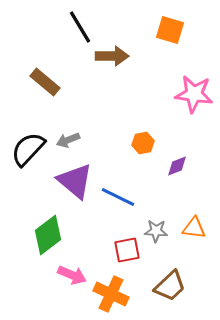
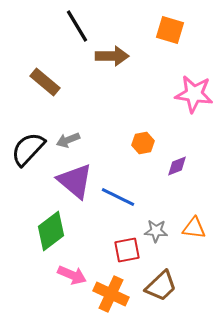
black line: moved 3 px left, 1 px up
green diamond: moved 3 px right, 4 px up
brown trapezoid: moved 9 px left
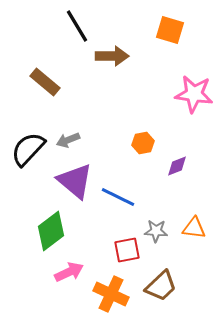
pink arrow: moved 3 px left, 3 px up; rotated 48 degrees counterclockwise
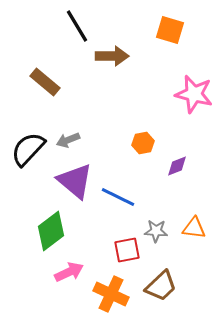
pink star: rotated 6 degrees clockwise
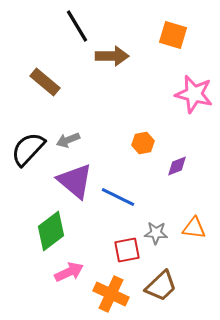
orange square: moved 3 px right, 5 px down
gray star: moved 2 px down
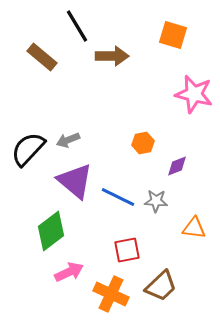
brown rectangle: moved 3 px left, 25 px up
gray star: moved 32 px up
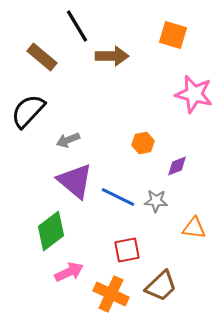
black semicircle: moved 38 px up
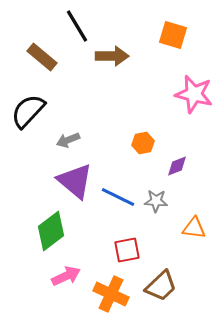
pink arrow: moved 3 px left, 4 px down
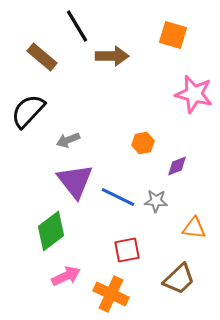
purple triangle: rotated 12 degrees clockwise
brown trapezoid: moved 18 px right, 7 px up
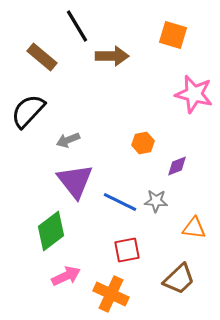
blue line: moved 2 px right, 5 px down
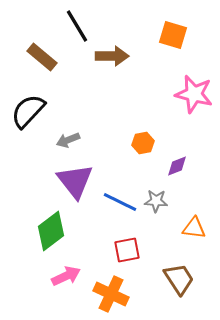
brown trapezoid: rotated 80 degrees counterclockwise
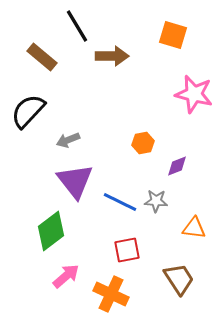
pink arrow: rotated 16 degrees counterclockwise
